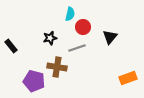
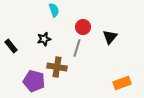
cyan semicircle: moved 16 px left, 4 px up; rotated 32 degrees counterclockwise
black star: moved 6 px left, 1 px down
gray line: rotated 54 degrees counterclockwise
orange rectangle: moved 6 px left, 5 px down
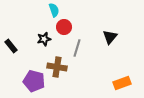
red circle: moved 19 px left
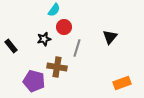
cyan semicircle: rotated 56 degrees clockwise
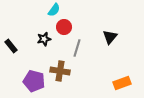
brown cross: moved 3 px right, 4 px down
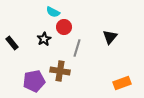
cyan semicircle: moved 1 px left, 2 px down; rotated 80 degrees clockwise
black star: rotated 16 degrees counterclockwise
black rectangle: moved 1 px right, 3 px up
purple pentagon: rotated 25 degrees counterclockwise
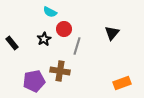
cyan semicircle: moved 3 px left
red circle: moved 2 px down
black triangle: moved 2 px right, 4 px up
gray line: moved 2 px up
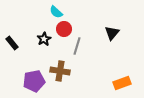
cyan semicircle: moved 6 px right; rotated 16 degrees clockwise
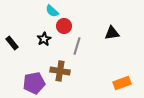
cyan semicircle: moved 4 px left, 1 px up
red circle: moved 3 px up
black triangle: rotated 42 degrees clockwise
purple pentagon: moved 2 px down
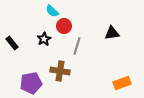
purple pentagon: moved 3 px left
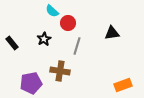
red circle: moved 4 px right, 3 px up
orange rectangle: moved 1 px right, 2 px down
